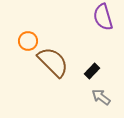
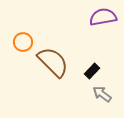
purple semicircle: rotated 96 degrees clockwise
orange circle: moved 5 px left, 1 px down
gray arrow: moved 1 px right, 3 px up
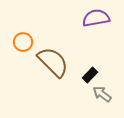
purple semicircle: moved 7 px left, 1 px down
black rectangle: moved 2 px left, 4 px down
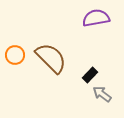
orange circle: moved 8 px left, 13 px down
brown semicircle: moved 2 px left, 4 px up
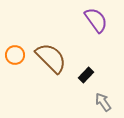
purple semicircle: moved 2 px down; rotated 64 degrees clockwise
black rectangle: moved 4 px left
gray arrow: moved 1 px right, 8 px down; rotated 18 degrees clockwise
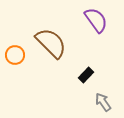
brown semicircle: moved 15 px up
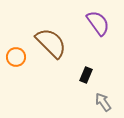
purple semicircle: moved 2 px right, 3 px down
orange circle: moved 1 px right, 2 px down
black rectangle: rotated 21 degrees counterclockwise
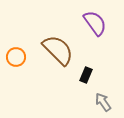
purple semicircle: moved 3 px left
brown semicircle: moved 7 px right, 7 px down
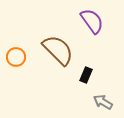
purple semicircle: moved 3 px left, 2 px up
gray arrow: rotated 24 degrees counterclockwise
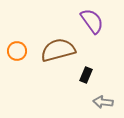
brown semicircle: rotated 60 degrees counterclockwise
orange circle: moved 1 px right, 6 px up
gray arrow: rotated 24 degrees counterclockwise
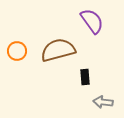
black rectangle: moved 1 px left, 2 px down; rotated 28 degrees counterclockwise
